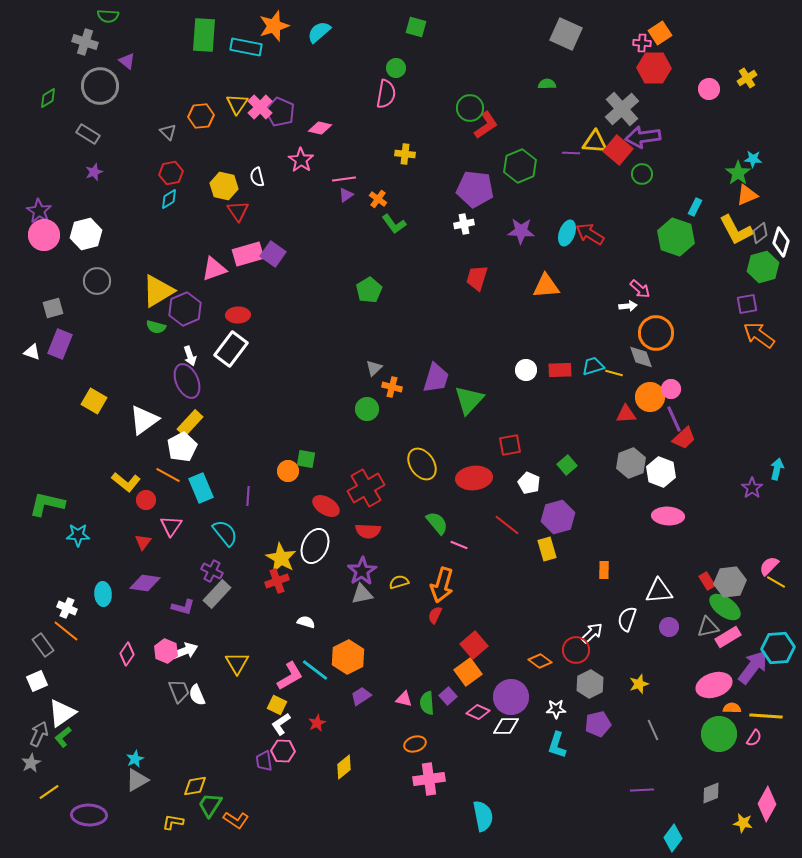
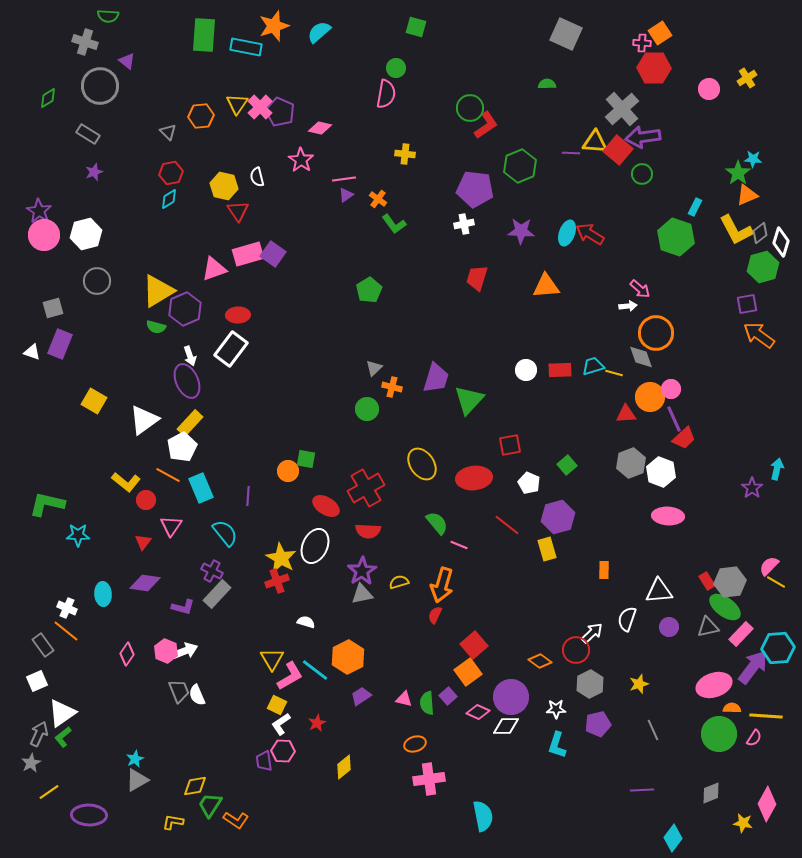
pink rectangle at (728, 637): moved 13 px right, 3 px up; rotated 15 degrees counterclockwise
yellow triangle at (237, 663): moved 35 px right, 4 px up
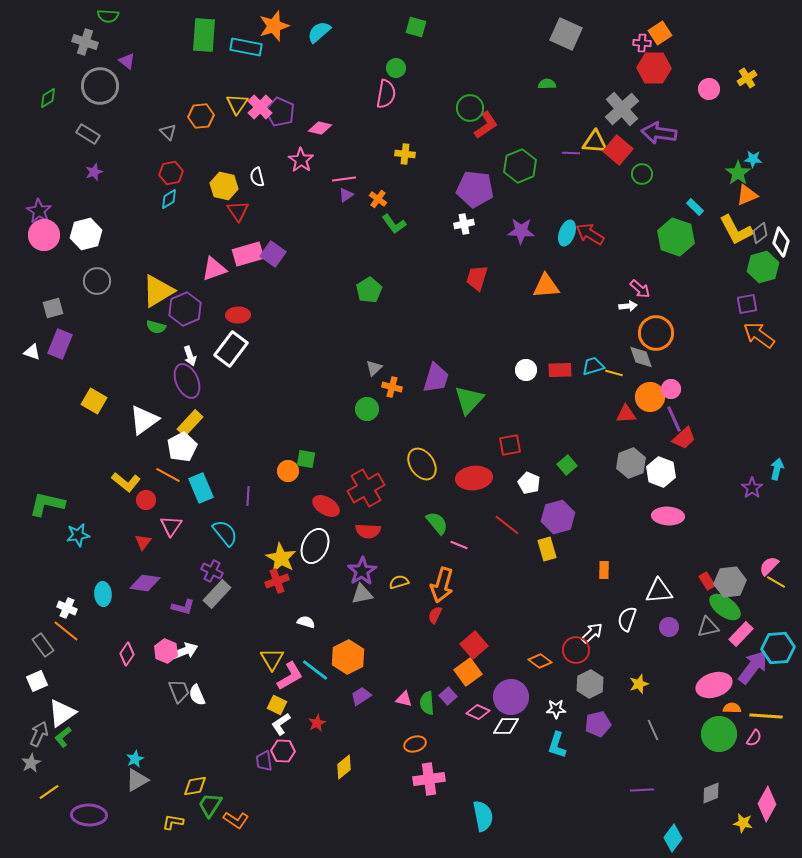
purple arrow at (643, 137): moved 16 px right, 4 px up; rotated 16 degrees clockwise
cyan rectangle at (695, 207): rotated 72 degrees counterclockwise
cyan star at (78, 535): rotated 10 degrees counterclockwise
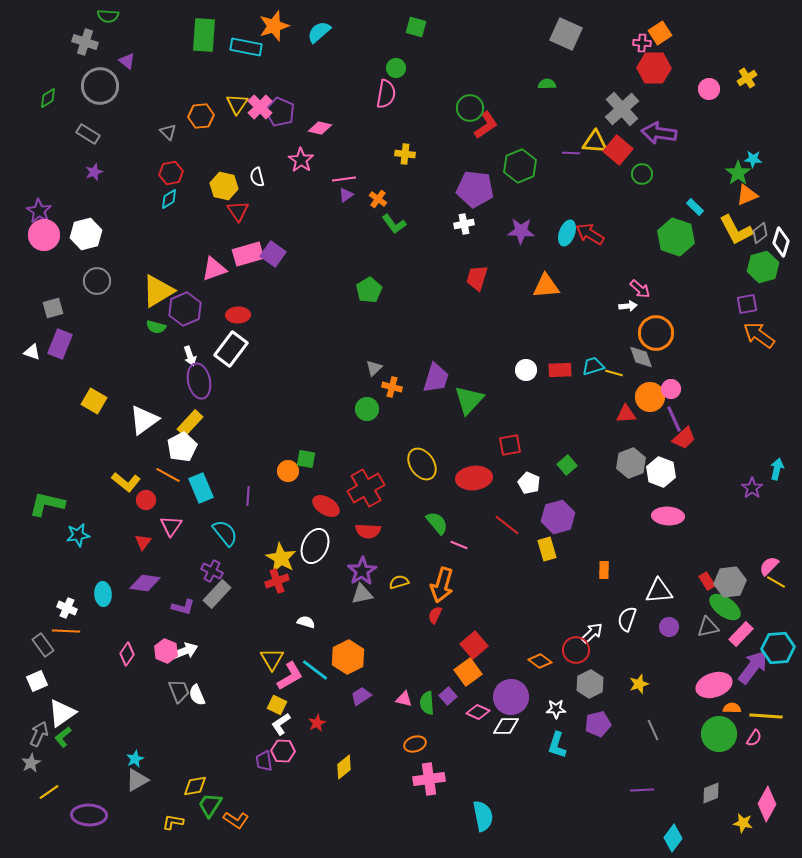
purple ellipse at (187, 381): moved 12 px right; rotated 12 degrees clockwise
orange line at (66, 631): rotated 36 degrees counterclockwise
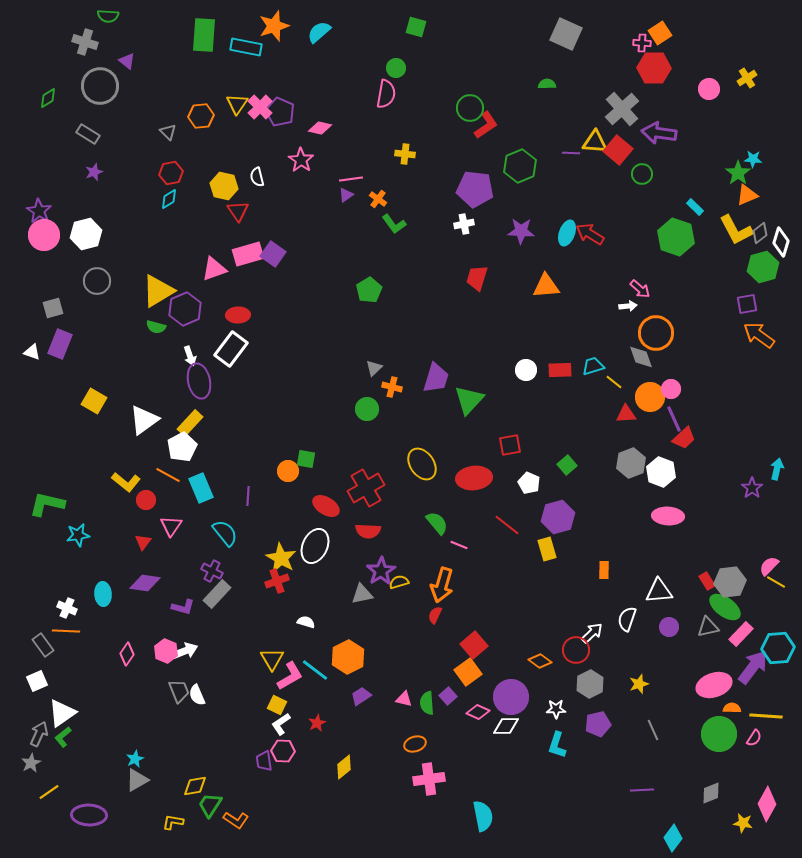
pink line at (344, 179): moved 7 px right
yellow line at (614, 373): moved 9 px down; rotated 24 degrees clockwise
purple star at (362, 571): moved 19 px right
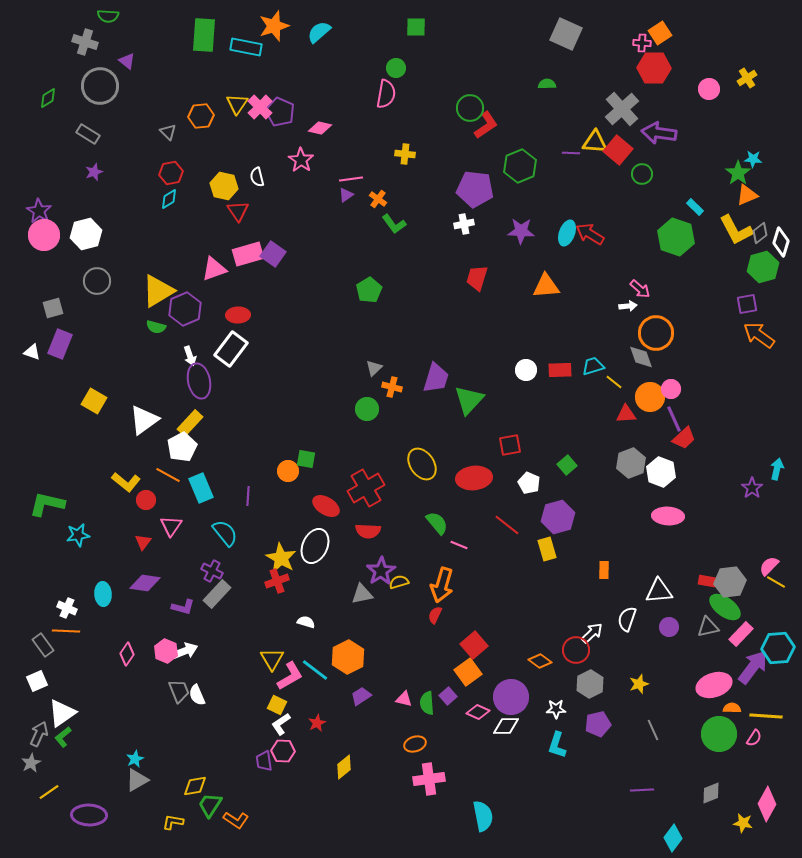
green square at (416, 27): rotated 15 degrees counterclockwise
red rectangle at (707, 581): rotated 48 degrees counterclockwise
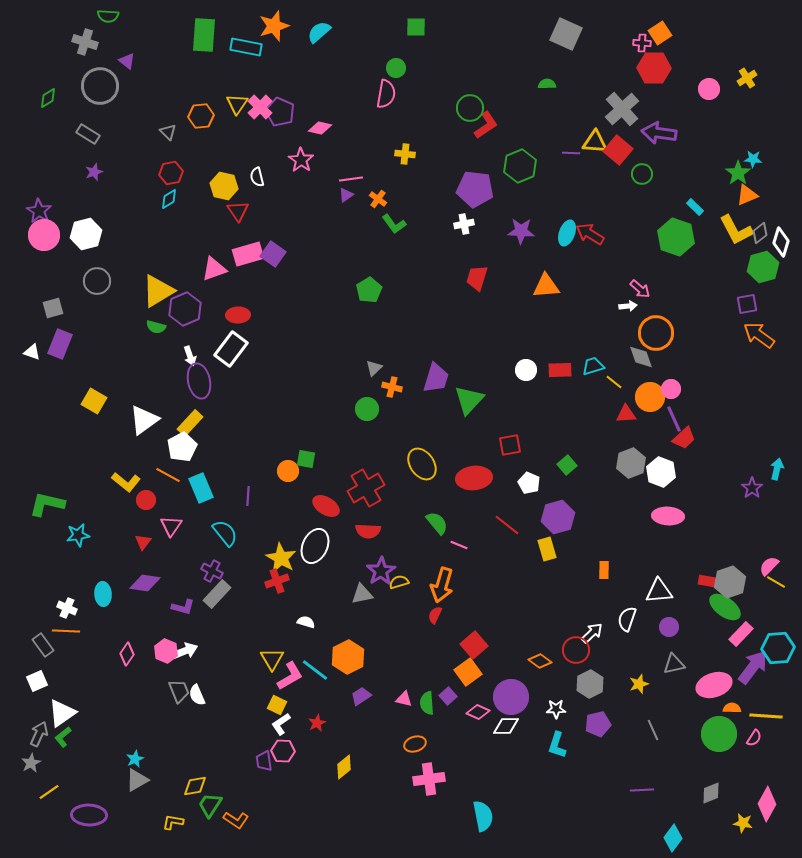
gray hexagon at (730, 582): rotated 12 degrees counterclockwise
gray triangle at (708, 627): moved 34 px left, 37 px down
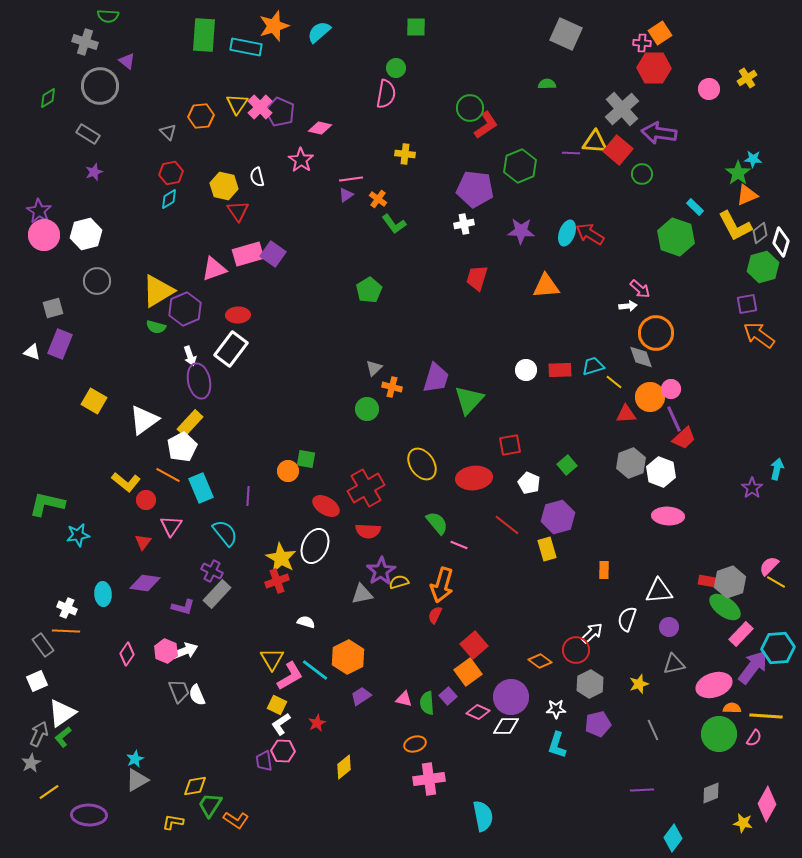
yellow L-shape at (736, 230): moved 1 px left, 4 px up
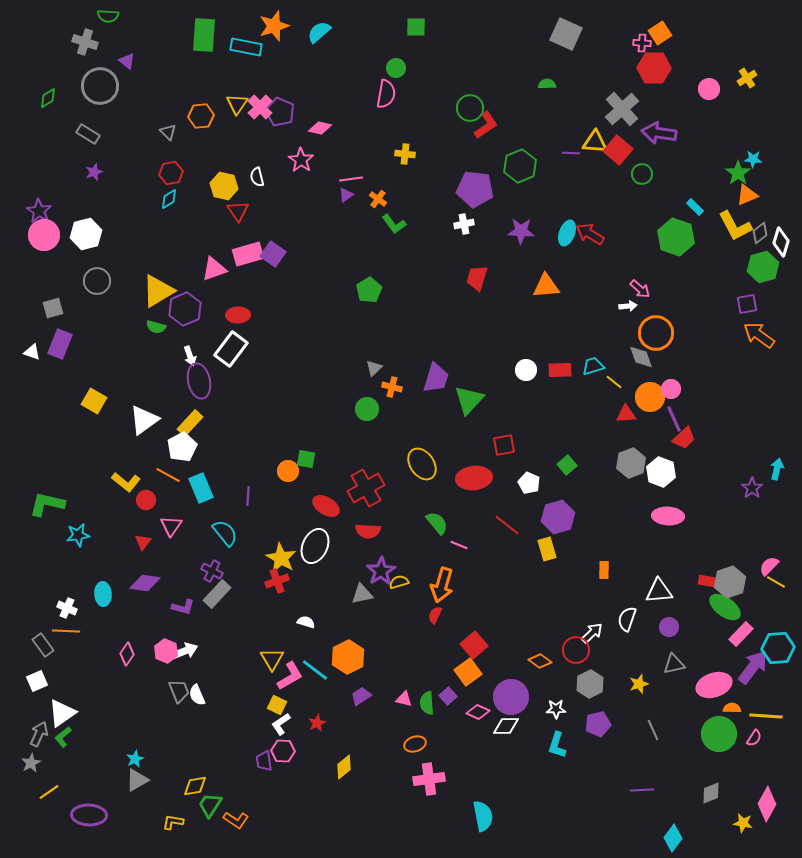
red square at (510, 445): moved 6 px left
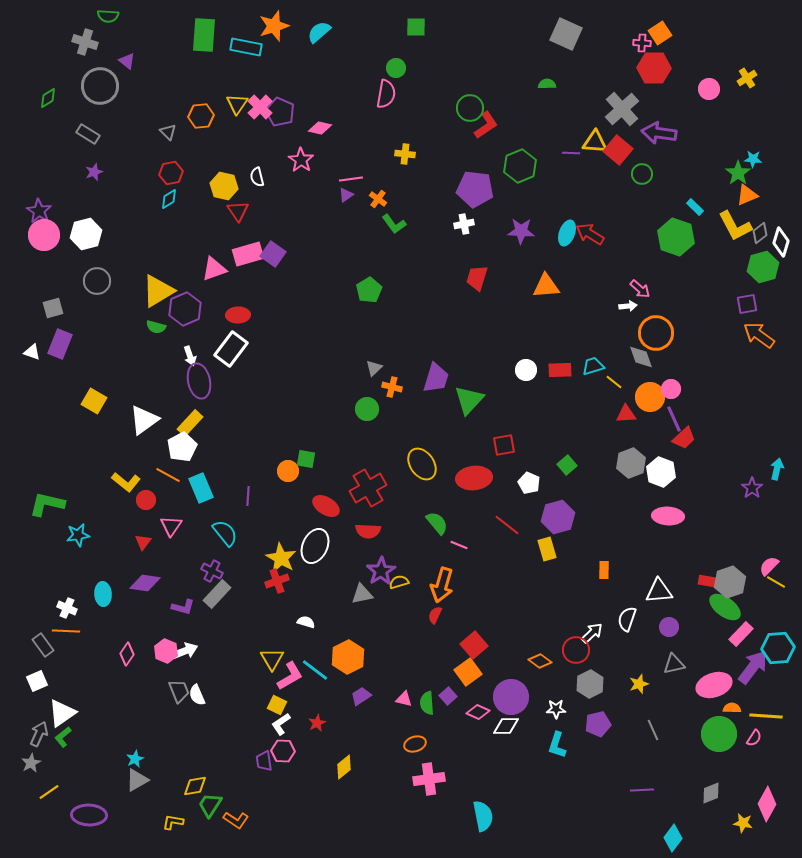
red cross at (366, 488): moved 2 px right
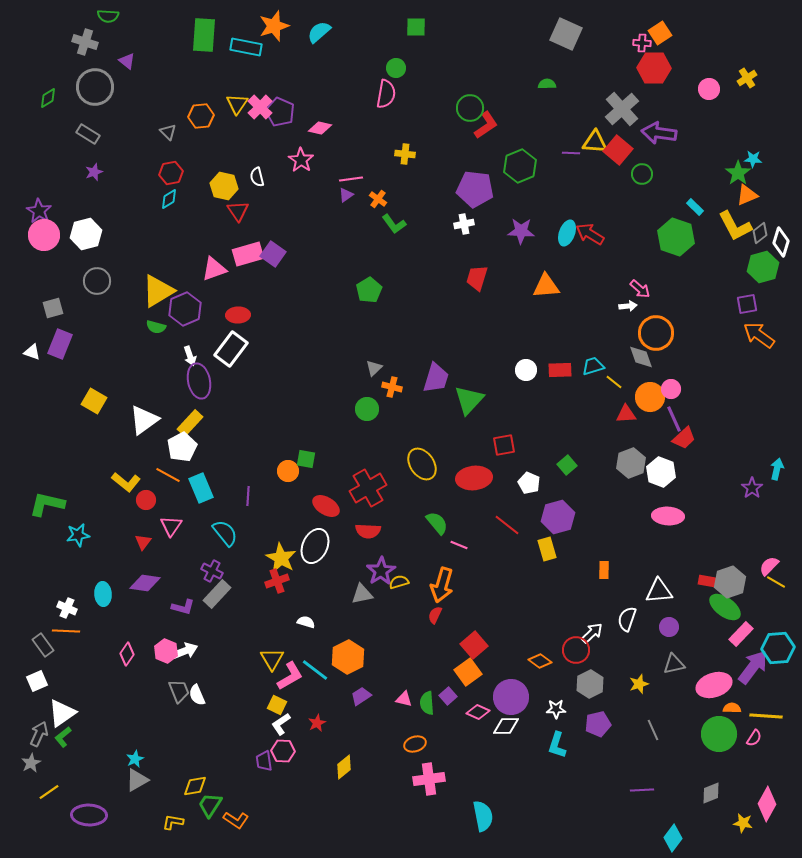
gray circle at (100, 86): moved 5 px left, 1 px down
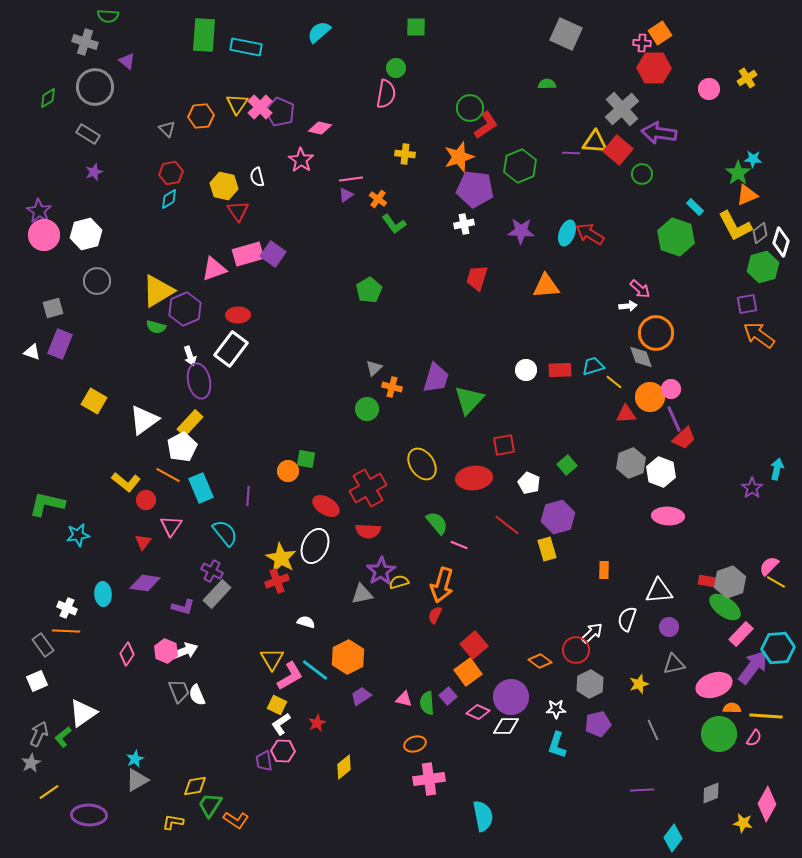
orange star at (274, 26): moved 185 px right, 131 px down
gray triangle at (168, 132): moved 1 px left, 3 px up
white triangle at (62, 713): moved 21 px right
